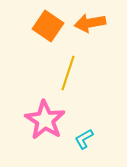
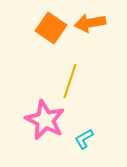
orange square: moved 3 px right, 2 px down
yellow line: moved 2 px right, 8 px down
pink star: rotated 6 degrees counterclockwise
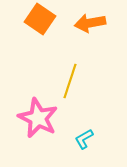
orange square: moved 11 px left, 9 px up
pink star: moved 7 px left, 2 px up
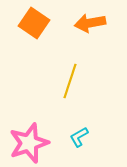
orange square: moved 6 px left, 4 px down
pink star: moved 9 px left, 25 px down; rotated 27 degrees clockwise
cyan L-shape: moved 5 px left, 2 px up
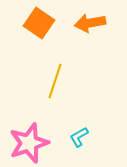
orange square: moved 5 px right
yellow line: moved 15 px left
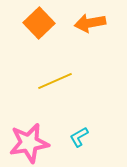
orange square: rotated 12 degrees clockwise
yellow line: rotated 48 degrees clockwise
pink star: rotated 9 degrees clockwise
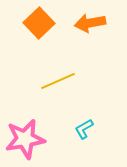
yellow line: moved 3 px right
cyan L-shape: moved 5 px right, 8 px up
pink star: moved 4 px left, 4 px up
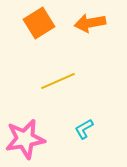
orange square: rotated 12 degrees clockwise
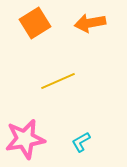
orange square: moved 4 px left
cyan L-shape: moved 3 px left, 13 px down
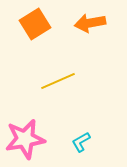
orange square: moved 1 px down
